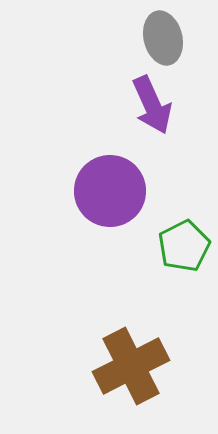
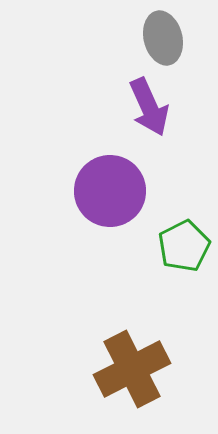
purple arrow: moved 3 px left, 2 px down
brown cross: moved 1 px right, 3 px down
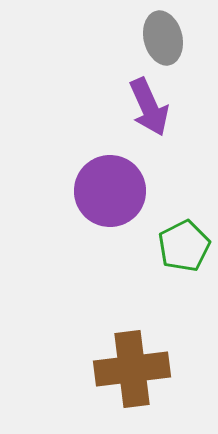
brown cross: rotated 20 degrees clockwise
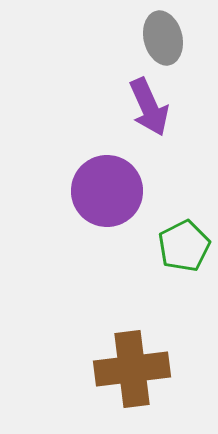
purple circle: moved 3 px left
